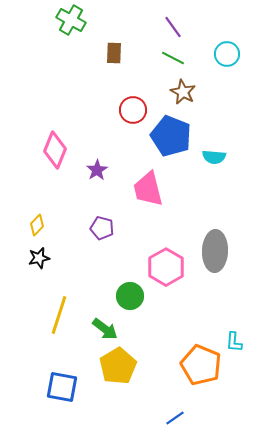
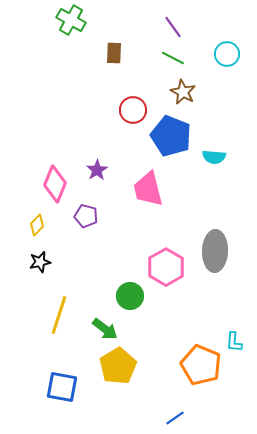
pink diamond: moved 34 px down
purple pentagon: moved 16 px left, 12 px up
black star: moved 1 px right, 4 px down
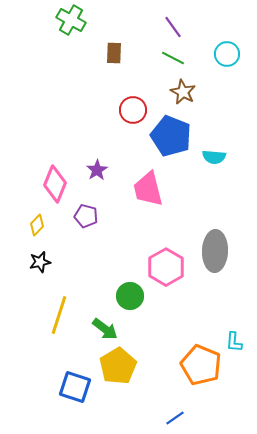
blue square: moved 13 px right; rotated 8 degrees clockwise
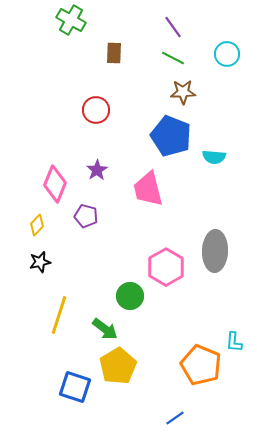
brown star: rotated 30 degrees counterclockwise
red circle: moved 37 px left
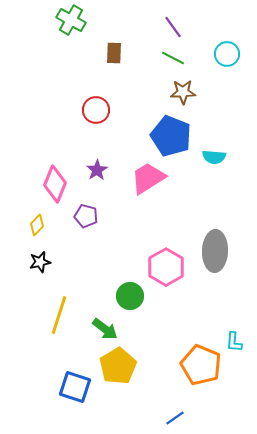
pink trapezoid: moved 11 px up; rotated 72 degrees clockwise
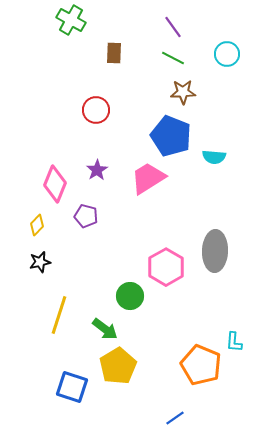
blue square: moved 3 px left
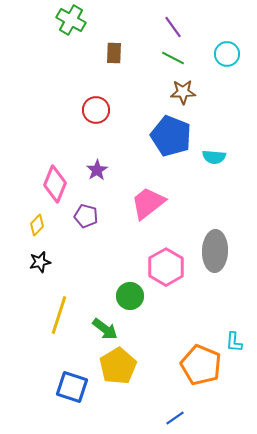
pink trapezoid: moved 25 px down; rotated 6 degrees counterclockwise
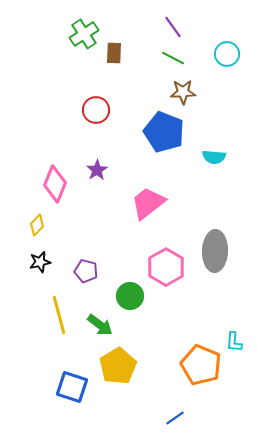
green cross: moved 13 px right, 14 px down; rotated 28 degrees clockwise
blue pentagon: moved 7 px left, 4 px up
purple pentagon: moved 55 px down
yellow line: rotated 33 degrees counterclockwise
green arrow: moved 5 px left, 4 px up
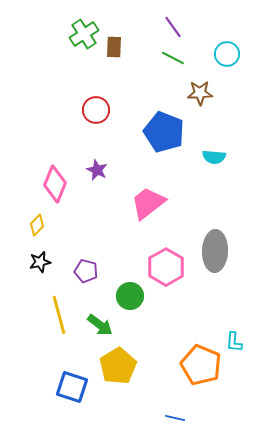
brown rectangle: moved 6 px up
brown star: moved 17 px right, 1 px down
purple star: rotated 15 degrees counterclockwise
blue line: rotated 48 degrees clockwise
